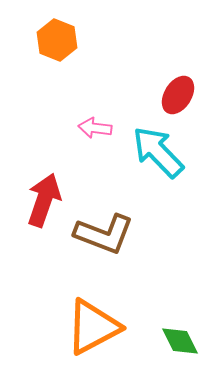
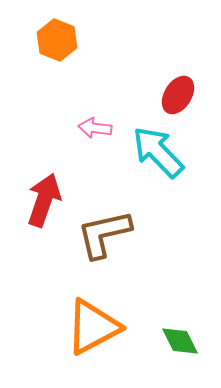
brown L-shape: rotated 146 degrees clockwise
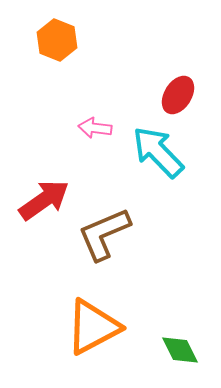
red arrow: rotated 36 degrees clockwise
brown L-shape: rotated 10 degrees counterclockwise
green diamond: moved 9 px down
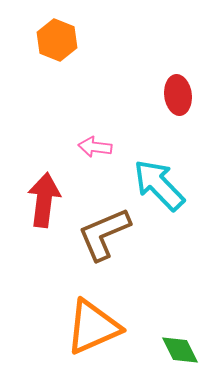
red ellipse: rotated 39 degrees counterclockwise
pink arrow: moved 19 px down
cyan arrow: moved 1 px right, 33 px down
red arrow: rotated 48 degrees counterclockwise
orange triangle: rotated 4 degrees clockwise
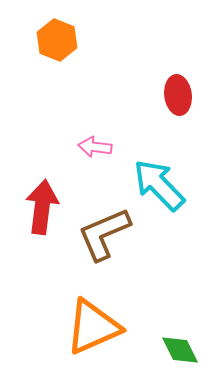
red arrow: moved 2 px left, 7 px down
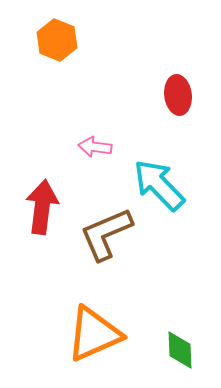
brown L-shape: moved 2 px right
orange triangle: moved 1 px right, 7 px down
green diamond: rotated 24 degrees clockwise
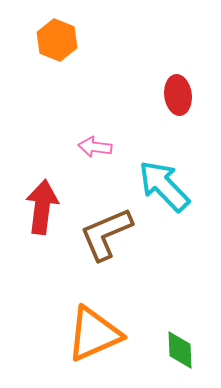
cyan arrow: moved 5 px right, 1 px down
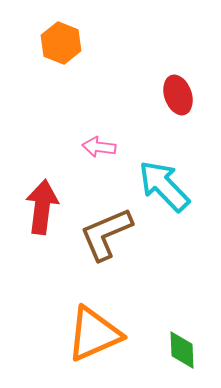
orange hexagon: moved 4 px right, 3 px down
red ellipse: rotated 12 degrees counterclockwise
pink arrow: moved 4 px right
green diamond: moved 2 px right
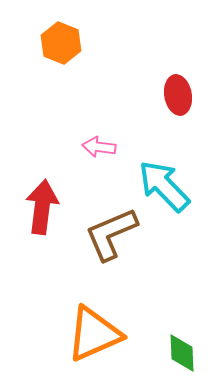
red ellipse: rotated 9 degrees clockwise
brown L-shape: moved 5 px right
green diamond: moved 3 px down
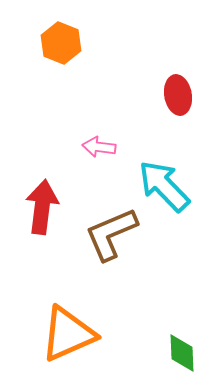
orange triangle: moved 26 px left
